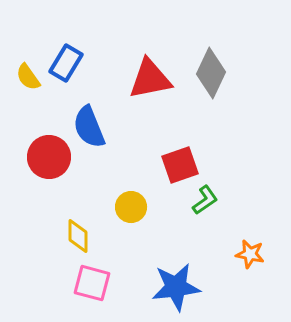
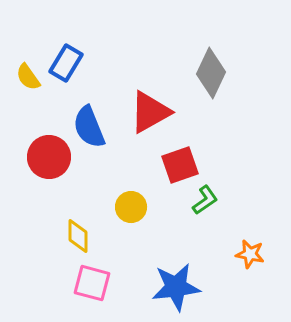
red triangle: moved 33 px down; rotated 18 degrees counterclockwise
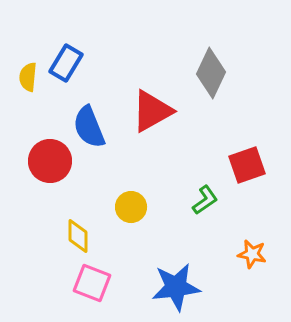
yellow semicircle: rotated 40 degrees clockwise
red triangle: moved 2 px right, 1 px up
red circle: moved 1 px right, 4 px down
red square: moved 67 px right
orange star: moved 2 px right
pink square: rotated 6 degrees clockwise
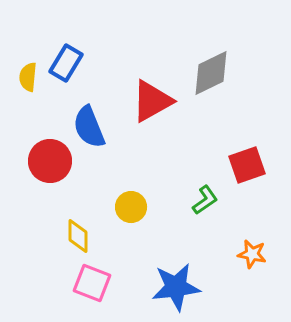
gray diamond: rotated 39 degrees clockwise
red triangle: moved 10 px up
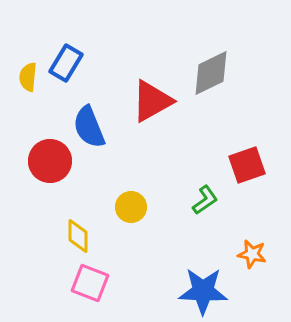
pink square: moved 2 px left
blue star: moved 27 px right, 4 px down; rotated 9 degrees clockwise
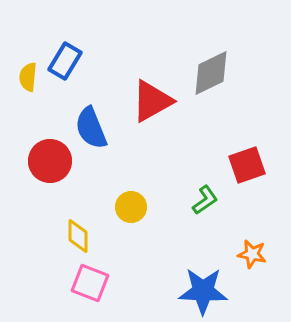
blue rectangle: moved 1 px left, 2 px up
blue semicircle: moved 2 px right, 1 px down
